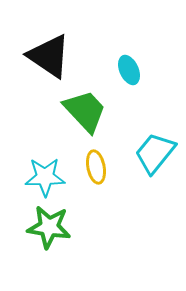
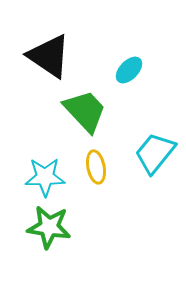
cyan ellipse: rotated 68 degrees clockwise
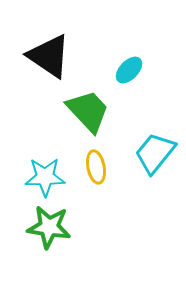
green trapezoid: moved 3 px right
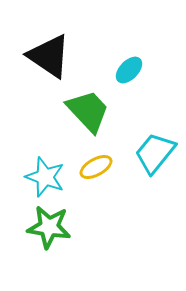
yellow ellipse: rotated 72 degrees clockwise
cyan star: rotated 21 degrees clockwise
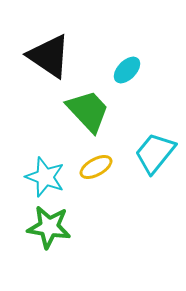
cyan ellipse: moved 2 px left
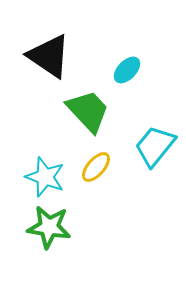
cyan trapezoid: moved 7 px up
yellow ellipse: rotated 20 degrees counterclockwise
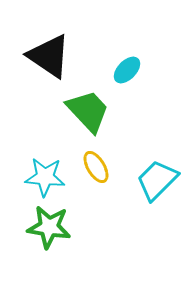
cyan trapezoid: moved 2 px right, 34 px down; rotated 6 degrees clockwise
yellow ellipse: rotated 72 degrees counterclockwise
cyan star: rotated 15 degrees counterclockwise
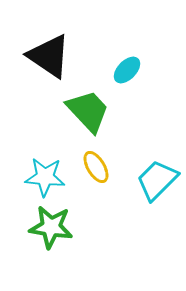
green star: moved 2 px right
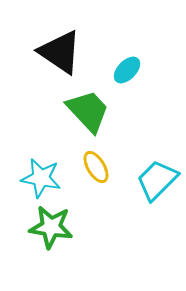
black triangle: moved 11 px right, 4 px up
cyan star: moved 4 px left, 1 px down; rotated 6 degrees clockwise
